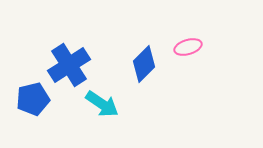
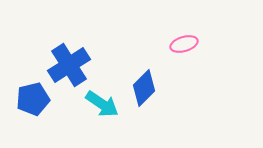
pink ellipse: moved 4 px left, 3 px up
blue diamond: moved 24 px down
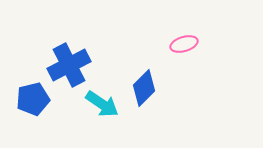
blue cross: rotated 6 degrees clockwise
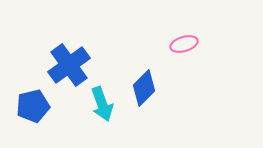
blue cross: rotated 9 degrees counterclockwise
blue pentagon: moved 7 px down
cyan arrow: rotated 36 degrees clockwise
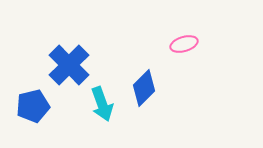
blue cross: rotated 9 degrees counterclockwise
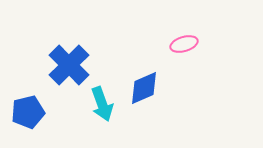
blue diamond: rotated 21 degrees clockwise
blue pentagon: moved 5 px left, 6 px down
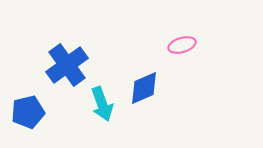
pink ellipse: moved 2 px left, 1 px down
blue cross: moved 2 px left; rotated 9 degrees clockwise
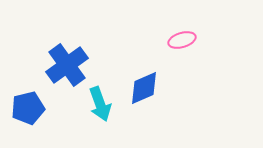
pink ellipse: moved 5 px up
cyan arrow: moved 2 px left
blue pentagon: moved 4 px up
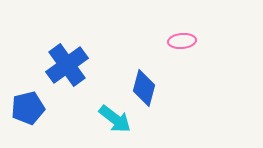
pink ellipse: moved 1 px down; rotated 12 degrees clockwise
blue diamond: rotated 51 degrees counterclockwise
cyan arrow: moved 15 px right, 15 px down; rotated 32 degrees counterclockwise
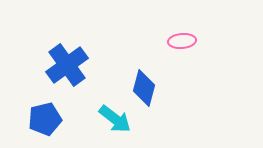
blue pentagon: moved 17 px right, 11 px down
